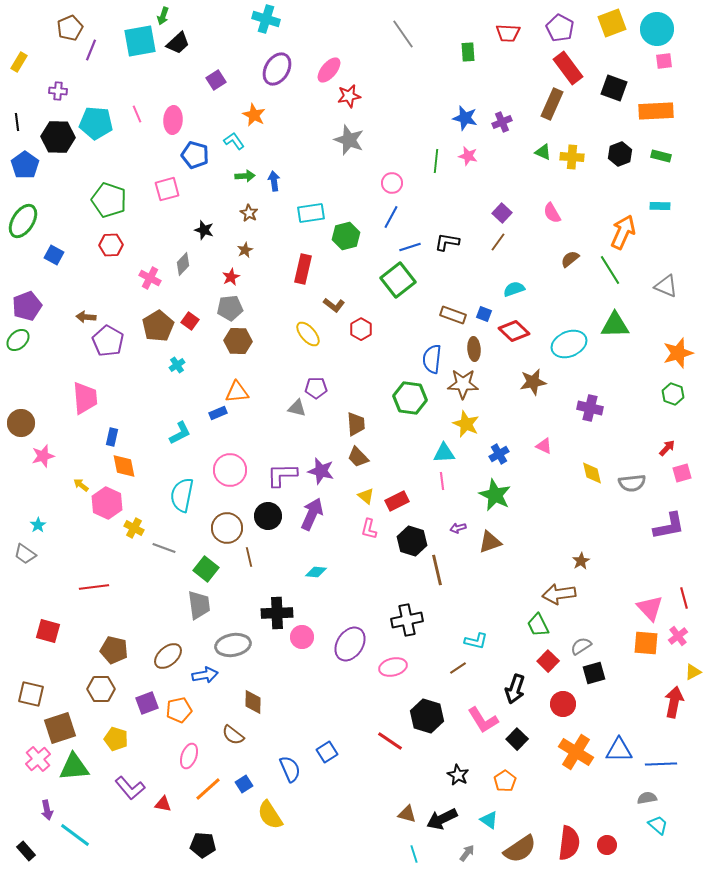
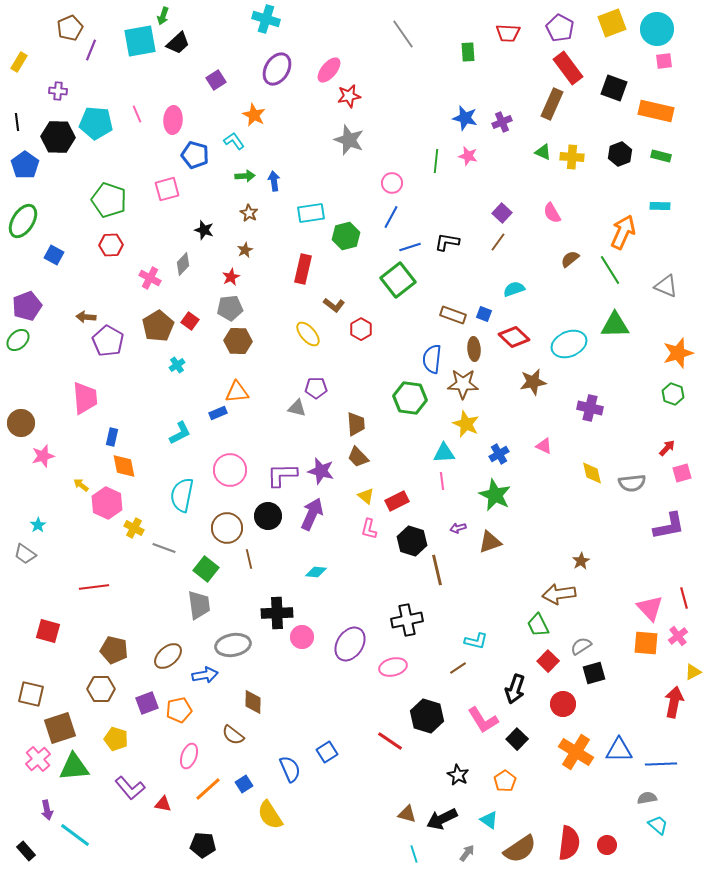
orange rectangle at (656, 111): rotated 16 degrees clockwise
red diamond at (514, 331): moved 6 px down
brown line at (249, 557): moved 2 px down
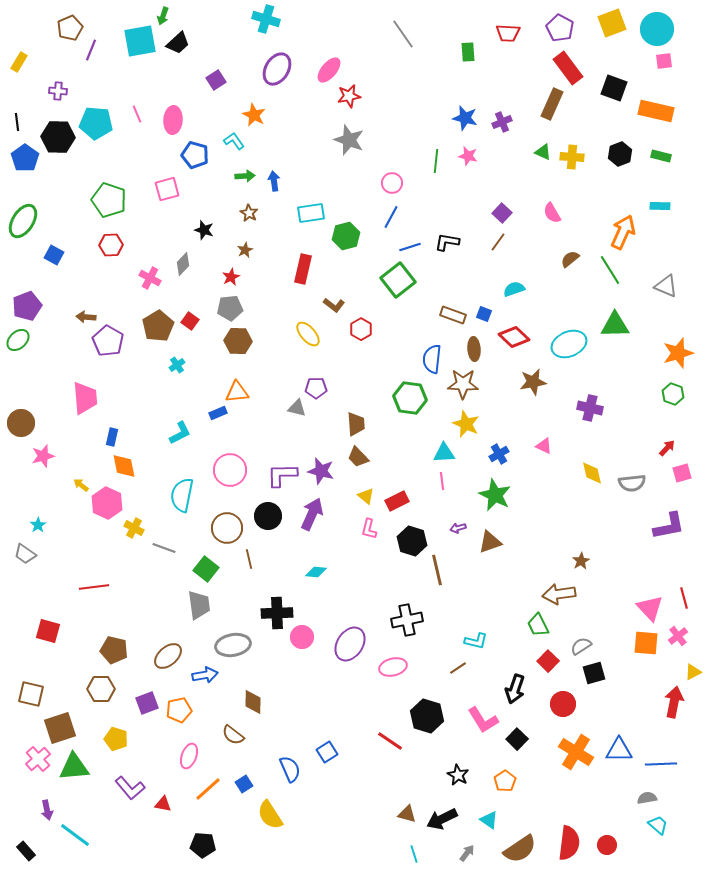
blue pentagon at (25, 165): moved 7 px up
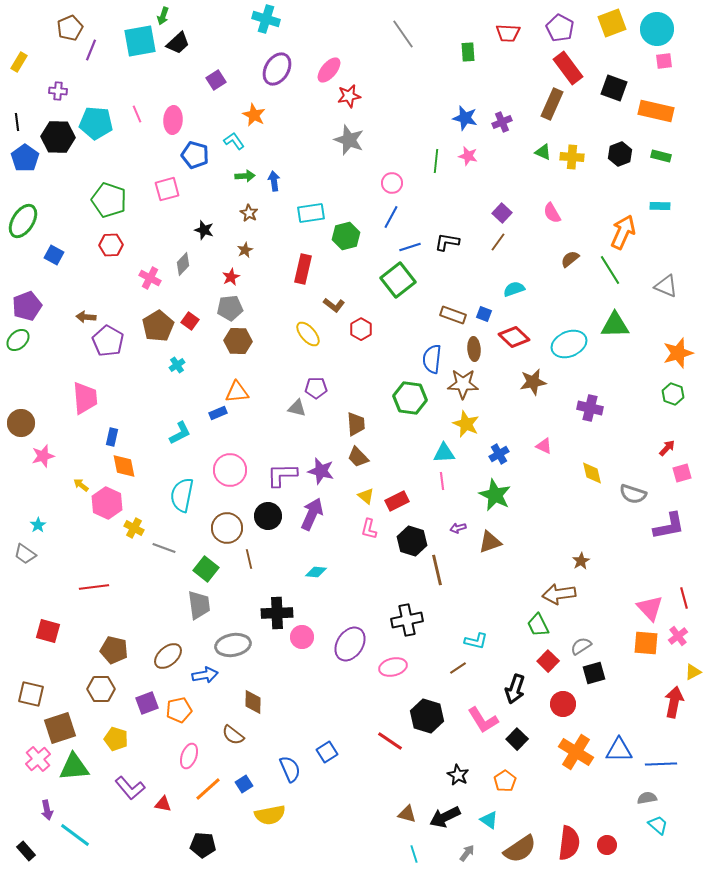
gray semicircle at (632, 483): moved 1 px right, 11 px down; rotated 24 degrees clockwise
yellow semicircle at (270, 815): rotated 68 degrees counterclockwise
black arrow at (442, 819): moved 3 px right, 2 px up
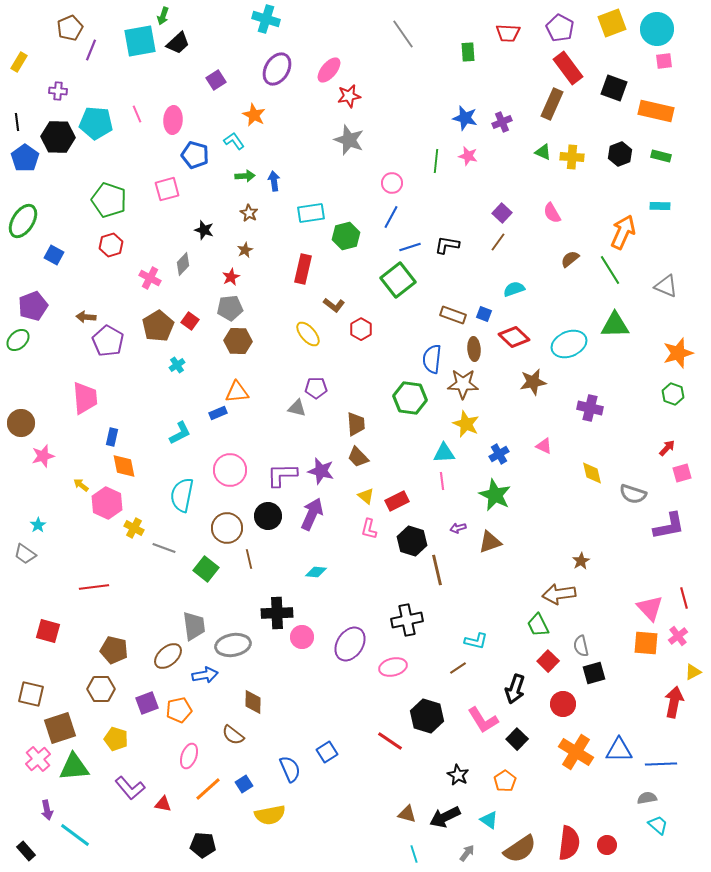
black L-shape at (447, 242): moved 3 px down
red hexagon at (111, 245): rotated 15 degrees counterclockwise
purple pentagon at (27, 306): moved 6 px right
gray trapezoid at (199, 605): moved 5 px left, 21 px down
gray semicircle at (581, 646): rotated 70 degrees counterclockwise
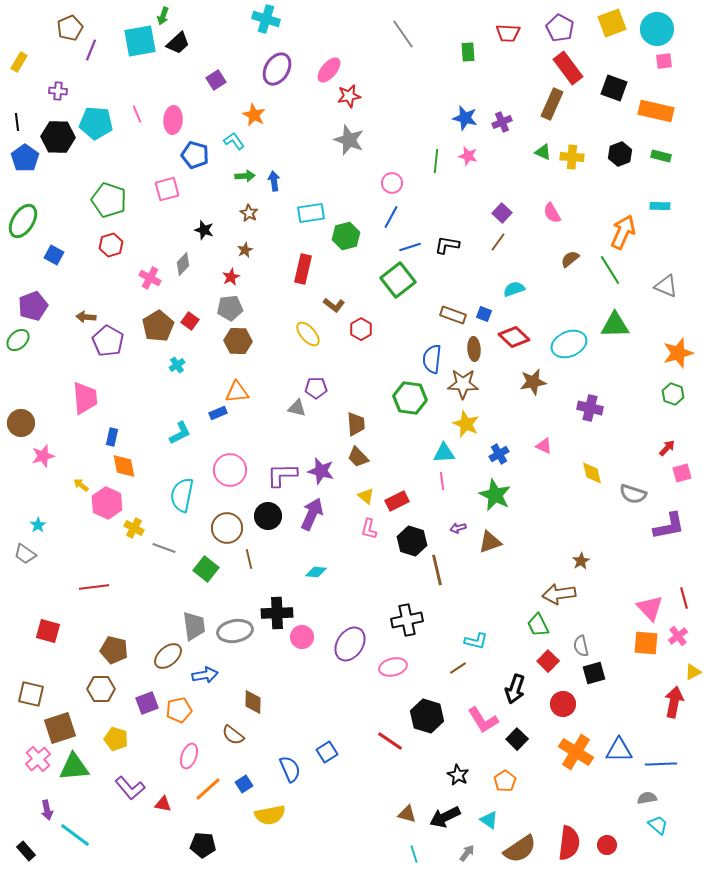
gray ellipse at (233, 645): moved 2 px right, 14 px up
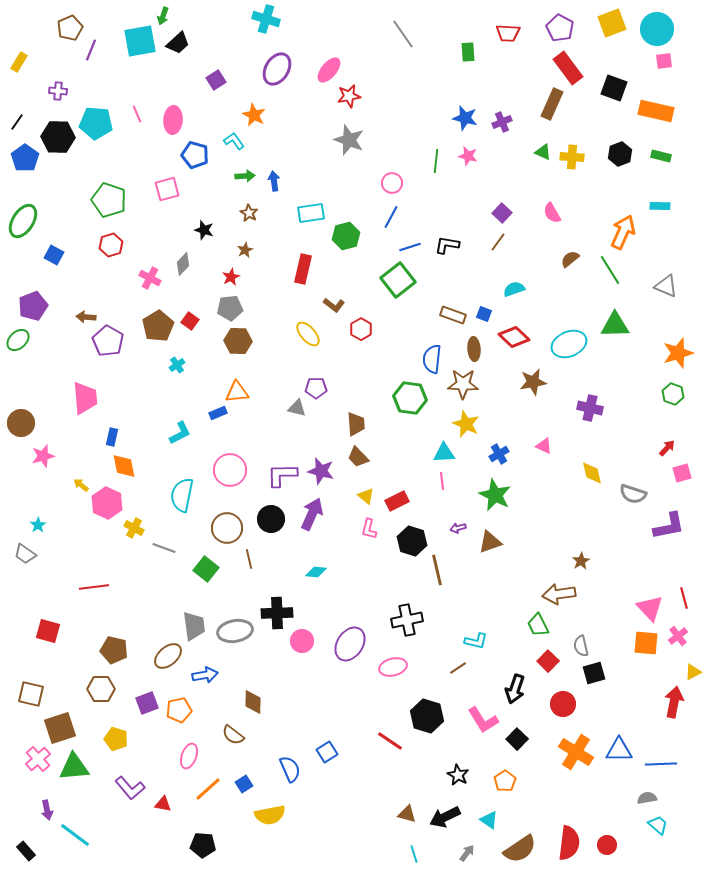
black line at (17, 122): rotated 42 degrees clockwise
black circle at (268, 516): moved 3 px right, 3 px down
pink circle at (302, 637): moved 4 px down
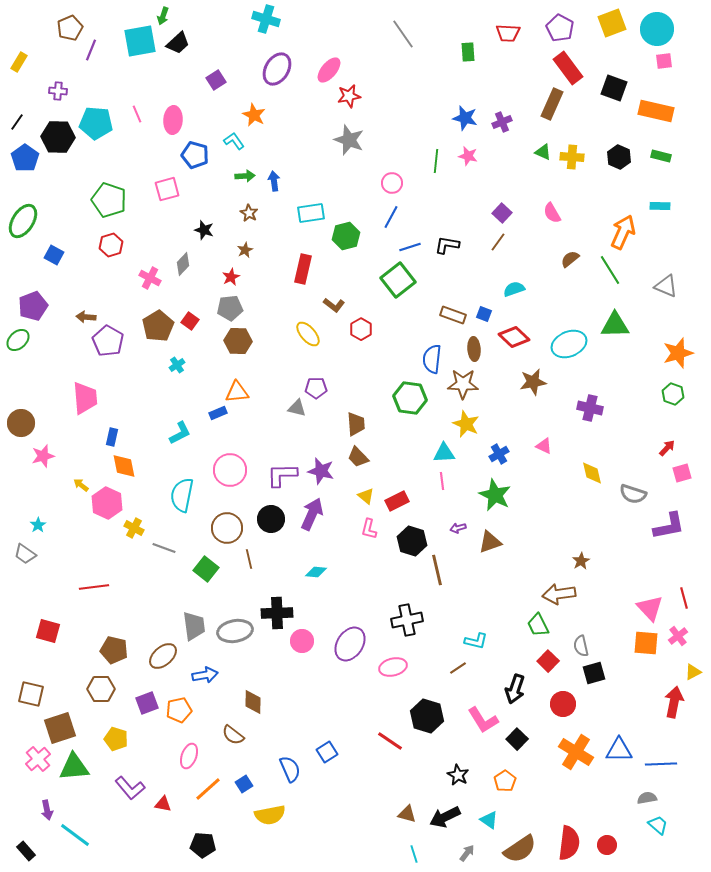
black hexagon at (620, 154): moved 1 px left, 3 px down; rotated 15 degrees counterclockwise
brown ellipse at (168, 656): moved 5 px left
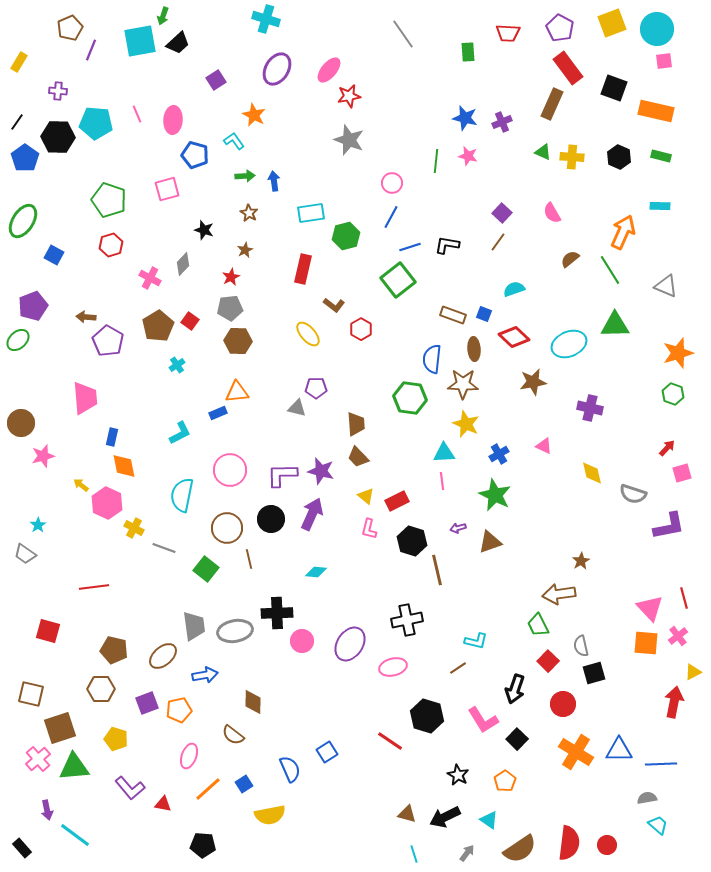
black rectangle at (26, 851): moved 4 px left, 3 px up
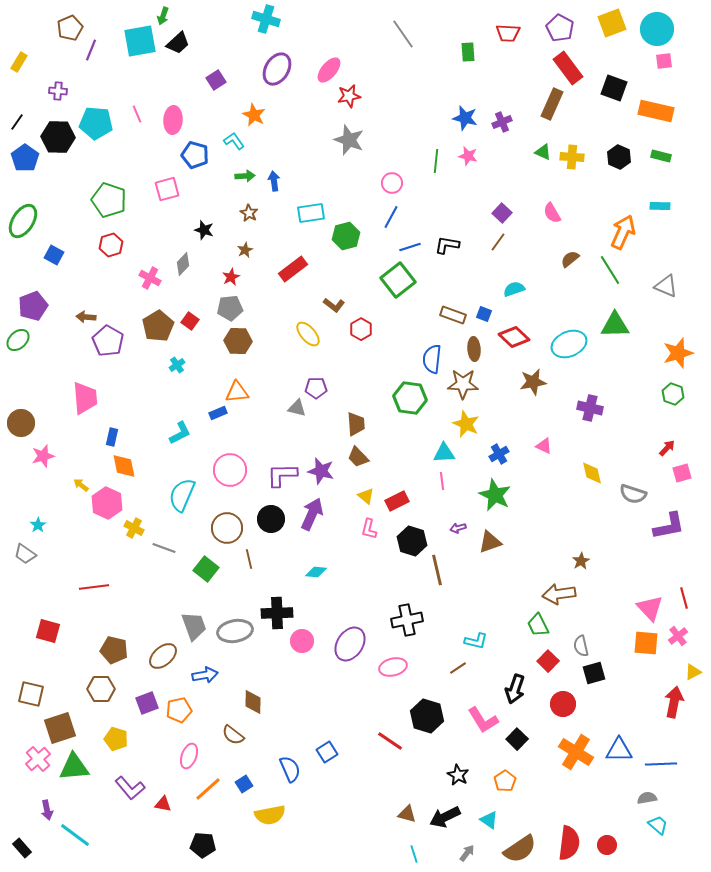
red rectangle at (303, 269): moved 10 px left; rotated 40 degrees clockwise
cyan semicircle at (182, 495): rotated 12 degrees clockwise
gray trapezoid at (194, 626): rotated 12 degrees counterclockwise
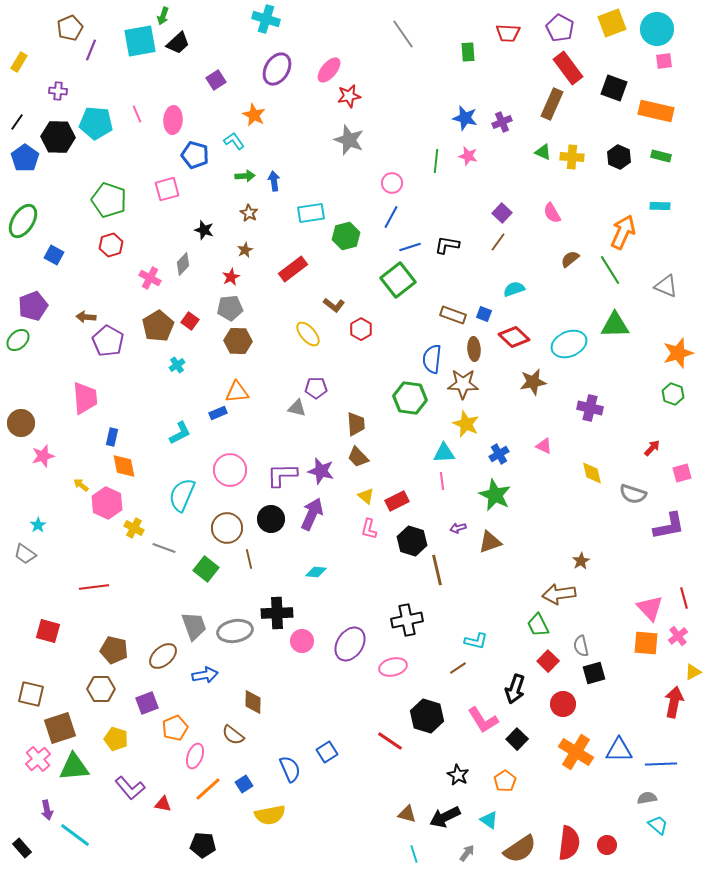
red arrow at (667, 448): moved 15 px left
orange pentagon at (179, 710): moved 4 px left, 18 px down; rotated 10 degrees counterclockwise
pink ellipse at (189, 756): moved 6 px right
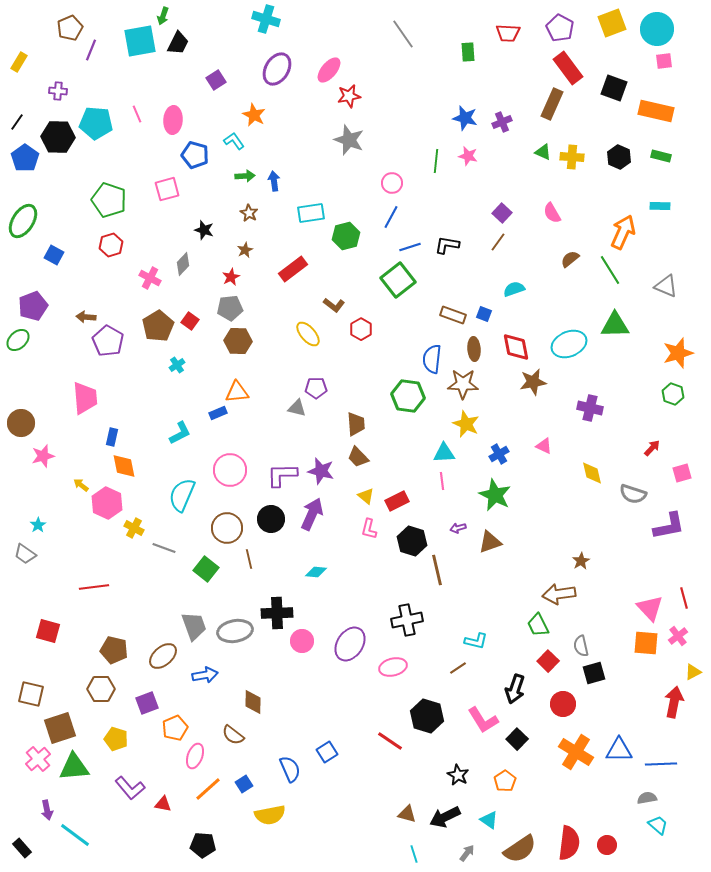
black trapezoid at (178, 43): rotated 20 degrees counterclockwise
red diamond at (514, 337): moved 2 px right, 10 px down; rotated 36 degrees clockwise
green hexagon at (410, 398): moved 2 px left, 2 px up
